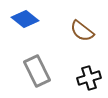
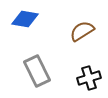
blue diamond: rotated 28 degrees counterclockwise
brown semicircle: rotated 110 degrees clockwise
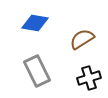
blue diamond: moved 10 px right, 4 px down
brown semicircle: moved 8 px down
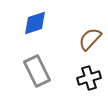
blue diamond: rotated 28 degrees counterclockwise
brown semicircle: moved 8 px right; rotated 15 degrees counterclockwise
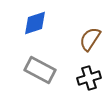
brown semicircle: rotated 10 degrees counterclockwise
gray rectangle: moved 3 px right, 1 px up; rotated 36 degrees counterclockwise
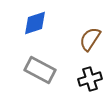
black cross: moved 1 px right, 1 px down
